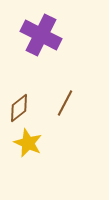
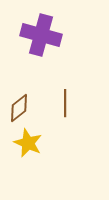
purple cross: rotated 12 degrees counterclockwise
brown line: rotated 28 degrees counterclockwise
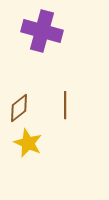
purple cross: moved 1 px right, 4 px up
brown line: moved 2 px down
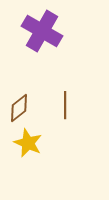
purple cross: rotated 15 degrees clockwise
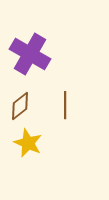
purple cross: moved 12 px left, 23 px down
brown diamond: moved 1 px right, 2 px up
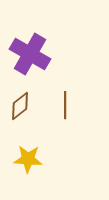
yellow star: moved 16 px down; rotated 20 degrees counterclockwise
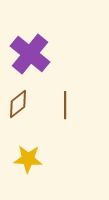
purple cross: rotated 9 degrees clockwise
brown diamond: moved 2 px left, 2 px up
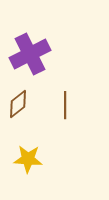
purple cross: rotated 24 degrees clockwise
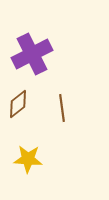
purple cross: moved 2 px right
brown line: moved 3 px left, 3 px down; rotated 8 degrees counterclockwise
